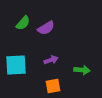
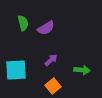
green semicircle: rotated 56 degrees counterclockwise
purple arrow: rotated 24 degrees counterclockwise
cyan square: moved 5 px down
orange square: rotated 28 degrees counterclockwise
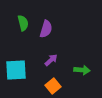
purple semicircle: moved 1 px down; rotated 42 degrees counterclockwise
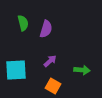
purple arrow: moved 1 px left, 1 px down
orange square: rotated 21 degrees counterclockwise
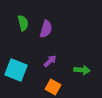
cyan square: rotated 25 degrees clockwise
orange square: moved 1 px down
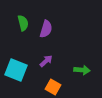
purple arrow: moved 4 px left
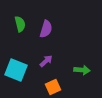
green semicircle: moved 3 px left, 1 px down
orange square: rotated 35 degrees clockwise
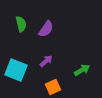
green semicircle: moved 1 px right
purple semicircle: rotated 18 degrees clockwise
green arrow: rotated 35 degrees counterclockwise
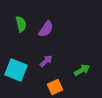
orange square: moved 2 px right
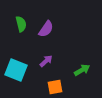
orange square: rotated 14 degrees clockwise
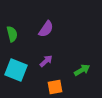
green semicircle: moved 9 px left, 10 px down
